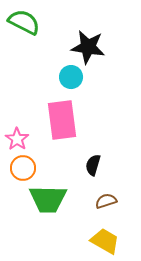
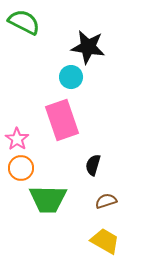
pink rectangle: rotated 12 degrees counterclockwise
orange circle: moved 2 px left
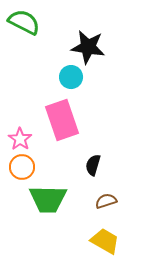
pink star: moved 3 px right
orange circle: moved 1 px right, 1 px up
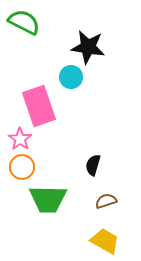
pink rectangle: moved 23 px left, 14 px up
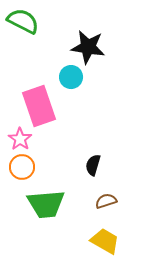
green semicircle: moved 1 px left, 1 px up
green trapezoid: moved 2 px left, 5 px down; rotated 6 degrees counterclockwise
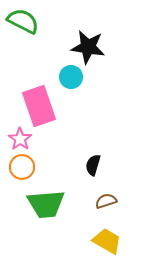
yellow trapezoid: moved 2 px right
